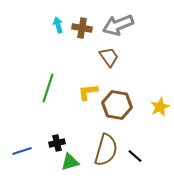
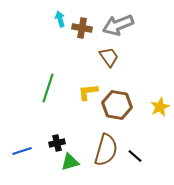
cyan arrow: moved 2 px right, 6 px up
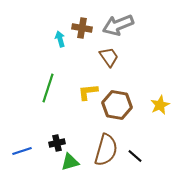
cyan arrow: moved 20 px down
yellow star: moved 2 px up
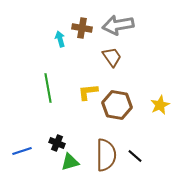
gray arrow: rotated 12 degrees clockwise
brown trapezoid: moved 3 px right
green line: rotated 28 degrees counterclockwise
black cross: rotated 35 degrees clockwise
brown semicircle: moved 5 px down; rotated 16 degrees counterclockwise
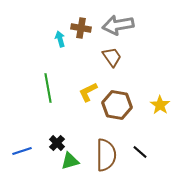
brown cross: moved 1 px left
yellow L-shape: rotated 20 degrees counterclockwise
yellow star: rotated 12 degrees counterclockwise
black cross: rotated 21 degrees clockwise
black line: moved 5 px right, 4 px up
green triangle: moved 1 px up
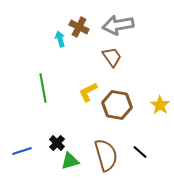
brown cross: moved 2 px left, 1 px up; rotated 18 degrees clockwise
green line: moved 5 px left
brown semicircle: rotated 16 degrees counterclockwise
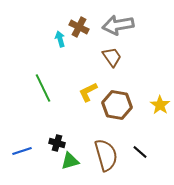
green line: rotated 16 degrees counterclockwise
black cross: rotated 28 degrees counterclockwise
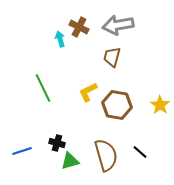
brown trapezoid: rotated 130 degrees counterclockwise
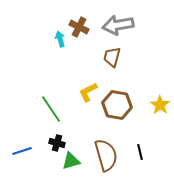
green line: moved 8 px right, 21 px down; rotated 8 degrees counterclockwise
black line: rotated 35 degrees clockwise
green triangle: moved 1 px right
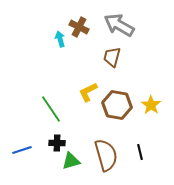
gray arrow: moved 1 px right; rotated 40 degrees clockwise
yellow star: moved 9 px left
black cross: rotated 14 degrees counterclockwise
blue line: moved 1 px up
